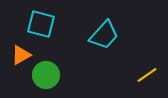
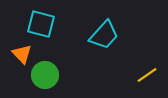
orange triangle: moved 1 px right, 1 px up; rotated 45 degrees counterclockwise
green circle: moved 1 px left
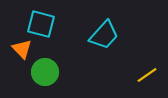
orange triangle: moved 5 px up
green circle: moved 3 px up
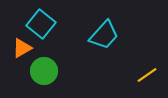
cyan square: rotated 24 degrees clockwise
orange triangle: moved 1 px up; rotated 45 degrees clockwise
green circle: moved 1 px left, 1 px up
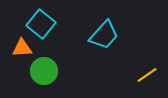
orange triangle: rotated 25 degrees clockwise
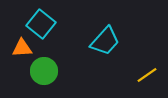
cyan trapezoid: moved 1 px right, 6 px down
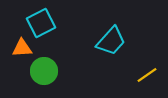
cyan square: moved 1 px up; rotated 24 degrees clockwise
cyan trapezoid: moved 6 px right
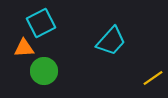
orange triangle: moved 2 px right
yellow line: moved 6 px right, 3 px down
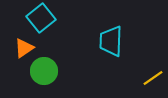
cyan square: moved 5 px up; rotated 12 degrees counterclockwise
cyan trapezoid: rotated 140 degrees clockwise
orange triangle: rotated 30 degrees counterclockwise
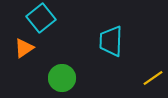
green circle: moved 18 px right, 7 px down
